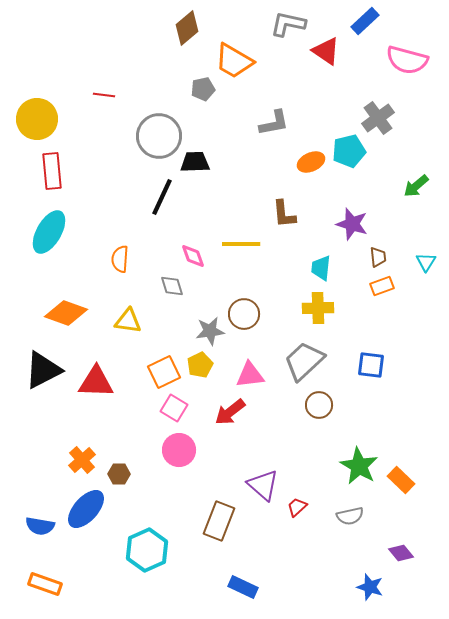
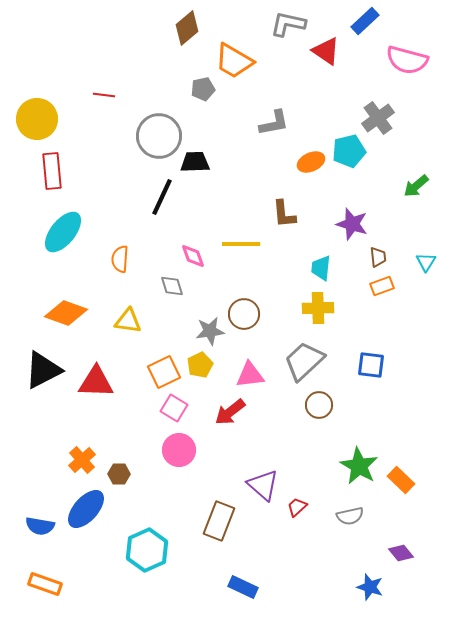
cyan ellipse at (49, 232): moved 14 px right; rotated 9 degrees clockwise
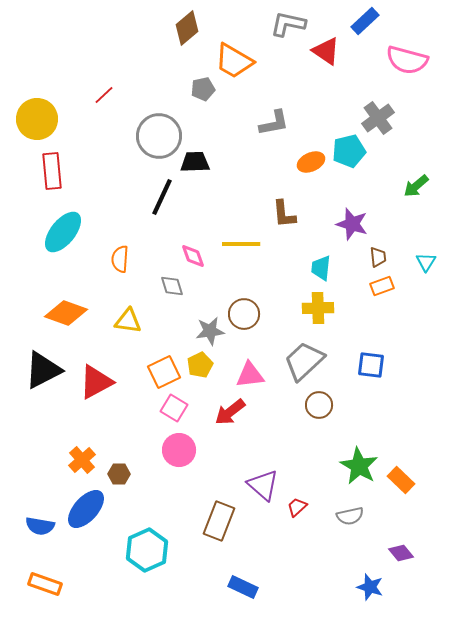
red line at (104, 95): rotated 50 degrees counterclockwise
red triangle at (96, 382): rotated 30 degrees counterclockwise
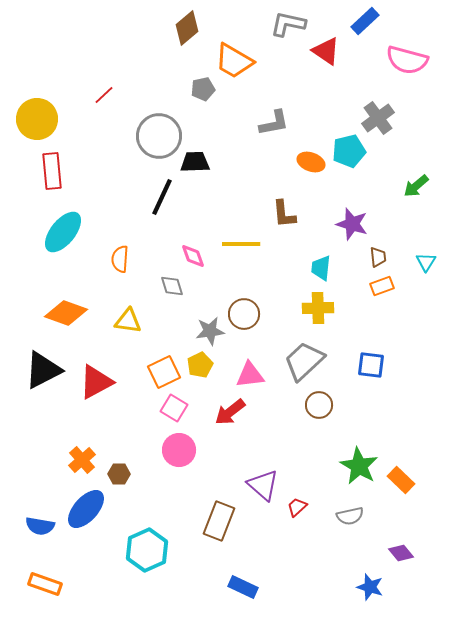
orange ellipse at (311, 162): rotated 44 degrees clockwise
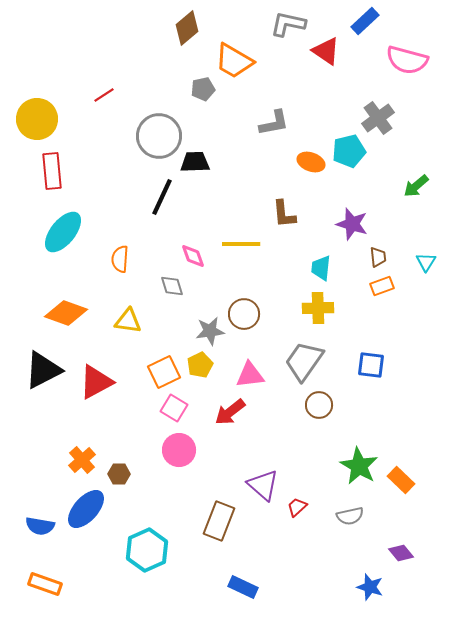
red line at (104, 95): rotated 10 degrees clockwise
gray trapezoid at (304, 361): rotated 12 degrees counterclockwise
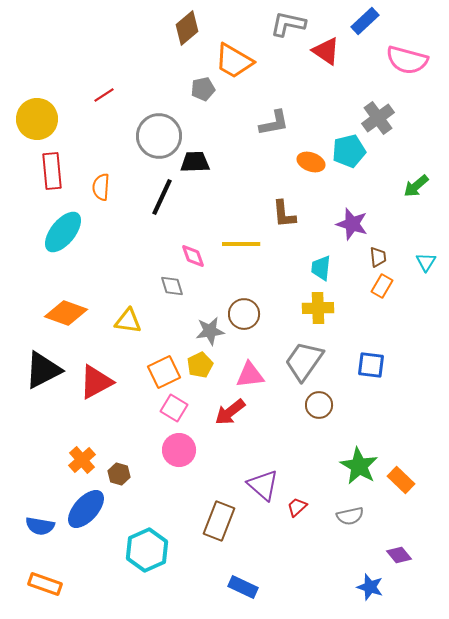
orange semicircle at (120, 259): moved 19 px left, 72 px up
orange rectangle at (382, 286): rotated 40 degrees counterclockwise
brown hexagon at (119, 474): rotated 15 degrees clockwise
purple diamond at (401, 553): moved 2 px left, 2 px down
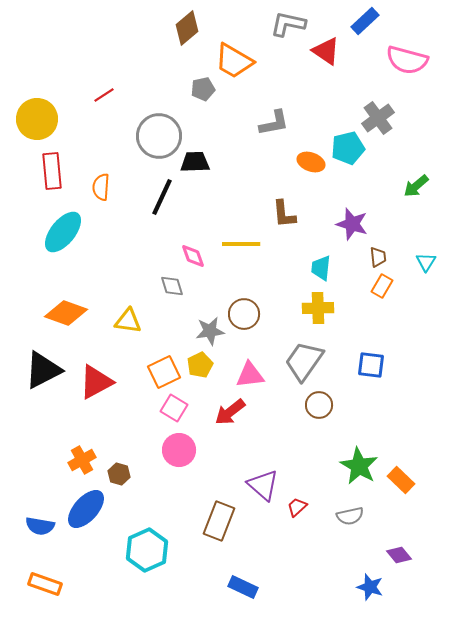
cyan pentagon at (349, 151): moved 1 px left, 3 px up
orange cross at (82, 460): rotated 12 degrees clockwise
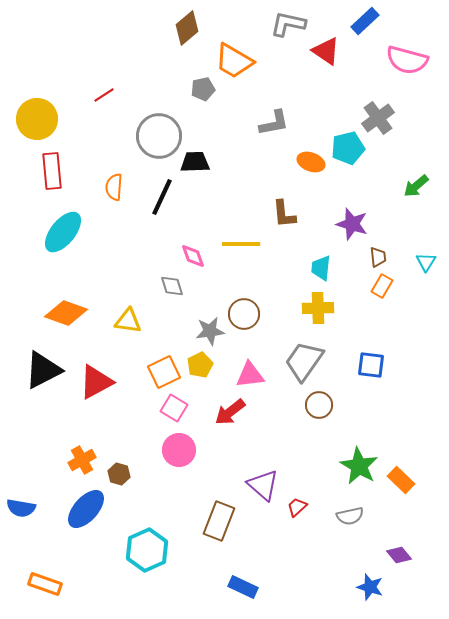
orange semicircle at (101, 187): moved 13 px right
blue semicircle at (40, 526): moved 19 px left, 18 px up
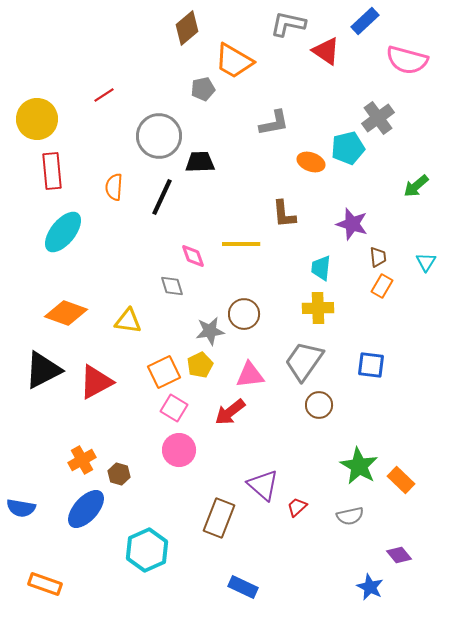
black trapezoid at (195, 162): moved 5 px right
brown rectangle at (219, 521): moved 3 px up
blue star at (370, 587): rotated 8 degrees clockwise
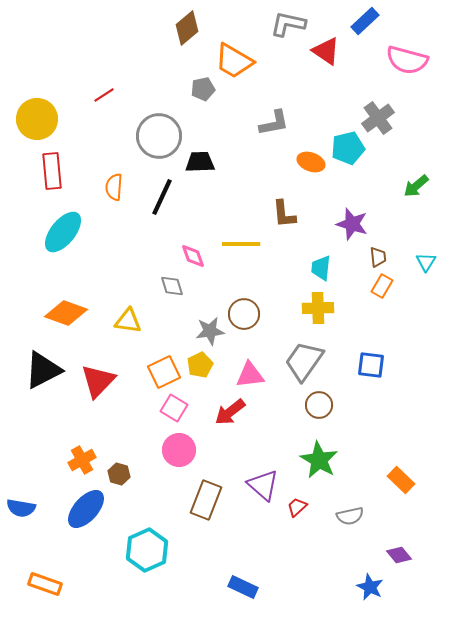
red triangle at (96, 382): moved 2 px right, 1 px up; rotated 18 degrees counterclockwise
green star at (359, 466): moved 40 px left, 6 px up
brown rectangle at (219, 518): moved 13 px left, 18 px up
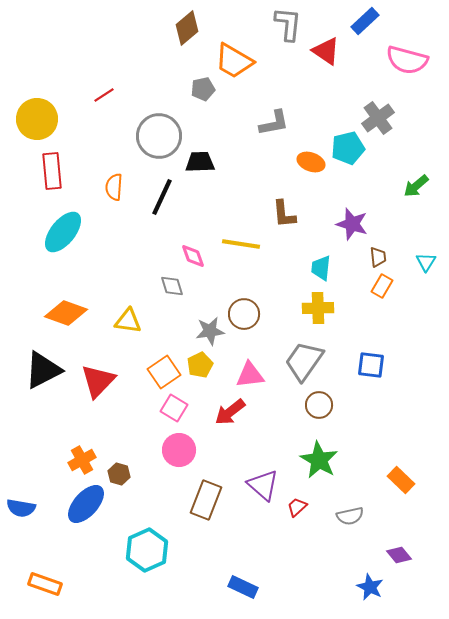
gray L-shape at (288, 24): rotated 84 degrees clockwise
yellow line at (241, 244): rotated 9 degrees clockwise
orange square at (164, 372): rotated 8 degrees counterclockwise
blue ellipse at (86, 509): moved 5 px up
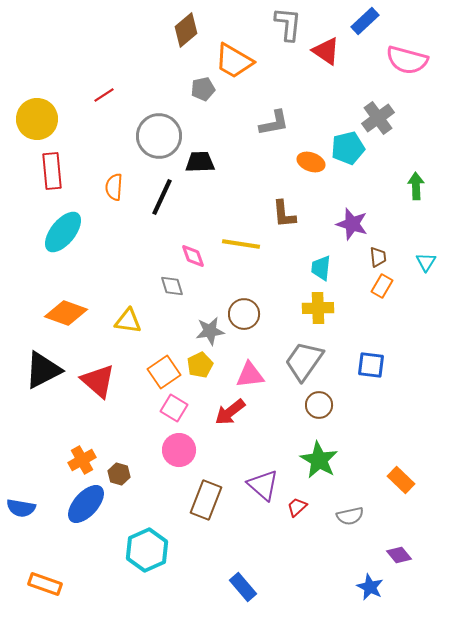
brown diamond at (187, 28): moved 1 px left, 2 px down
green arrow at (416, 186): rotated 128 degrees clockwise
red triangle at (98, 381): rotated 33 degrees counterclockwise
blue rectangle at (243, 587): rotated 24 degrees clockwise
